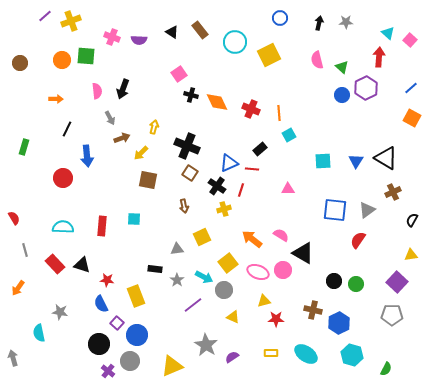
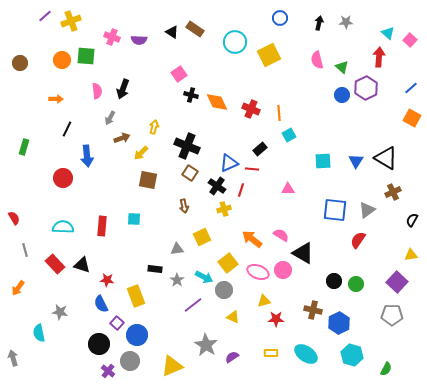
brown rectangle at (200, 30): moved 5 px left, 1 px up; rotated 18 degrees counterclockwise
gray arrow at (110, 118): rotated 56 degrees clockwise
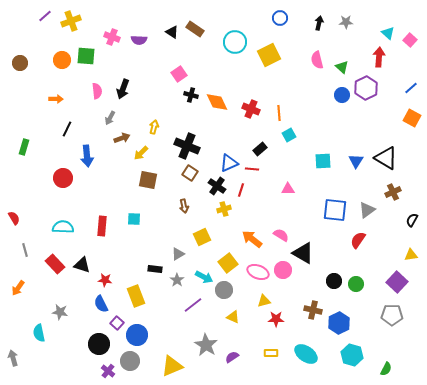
gray triangle at (177, 249): moved 1 px right, 5 px down; rotated 24 degrees counterclockwise
red star at (107, 280): moved 2 px left
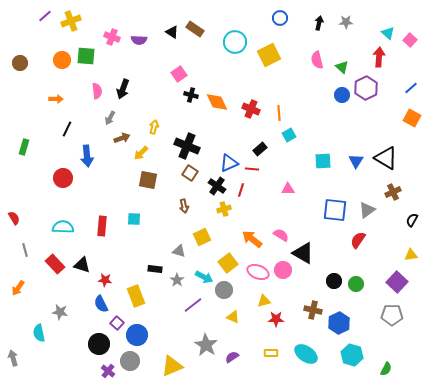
gray triangle at (178, 254): moved 1 px right, 3 px up; rotated 48 degrees clockwise
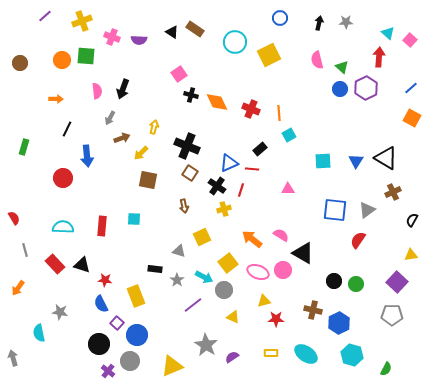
yellow cross at (71, 21): moved 11 px right
blue circle at (342, 95): moved 2 px left, 6 px up
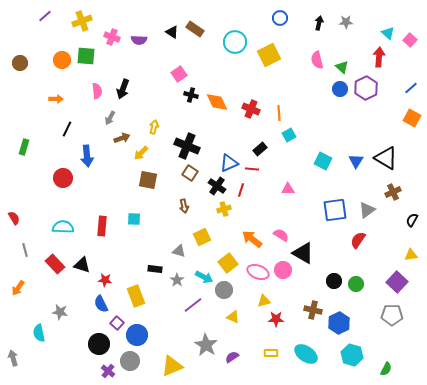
cyan square at (323, 161): rotated 30 degrees clockwise
blue square at (335, 210): rotated 15 degrees counterclockwise
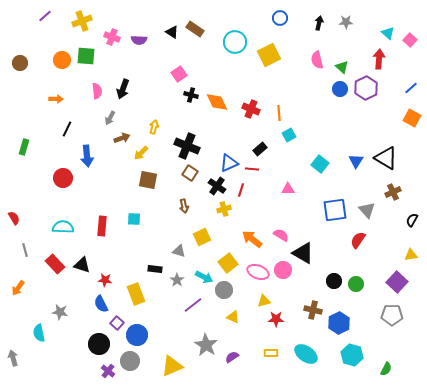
red arrow at (379, 57): moved 2 px down
cyan square at (323, 161): moved 3 px left, 3 px down; rotated 12 degrees clockwise
gray triangle at (367, 210): rotated 36 degrees counterclockwise
yellow rectangle at (136, 296): moved 2 px up
